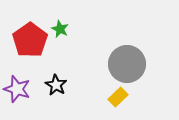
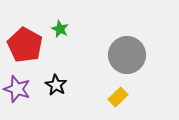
red pentagon: moved 5 px left, 5 px down; rotated 8 degrees counterclockwise
gray circle: moved 9 px up
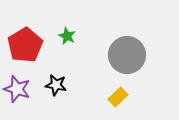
green star: moved 7 px right, 7 px down
red pentagon: rotated 12 degrees clockwise
black star: rotated 20 degrees counterclockwise
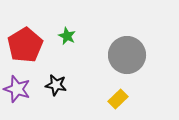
yellow rectangle: moved 2 px down
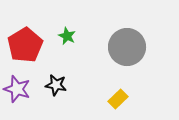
gray circle: moved 8 px up
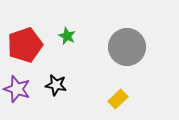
red pentagon: rotated 12 degrees clockwise
